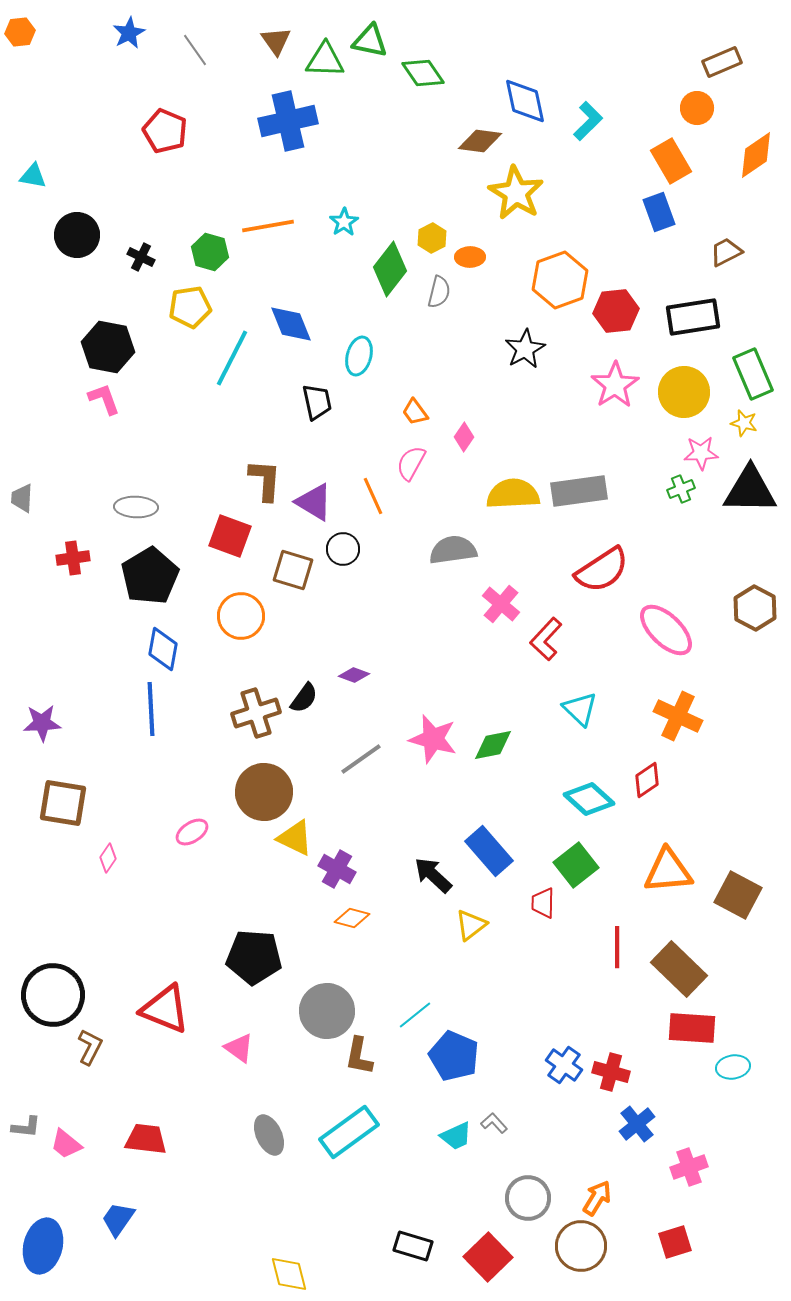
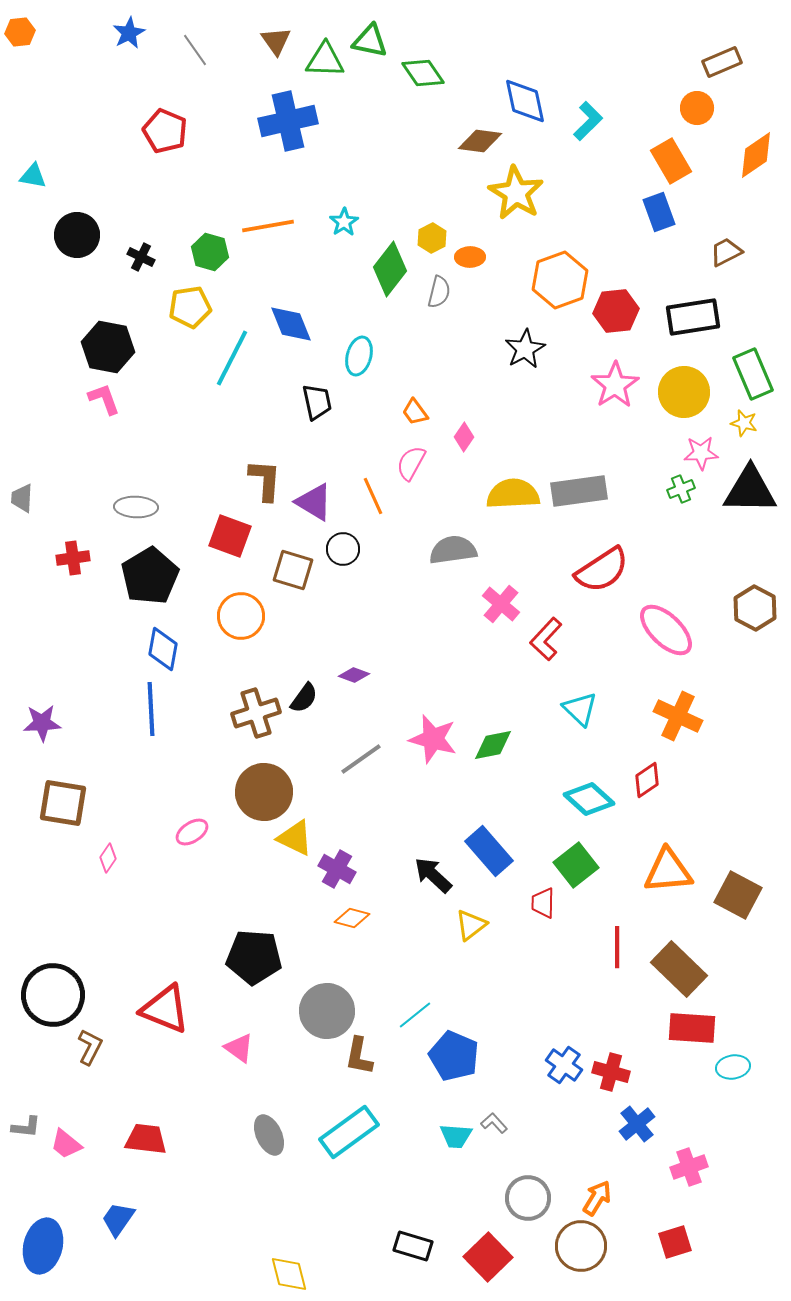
cyan trapezoid at (456, 1136): rotated 28 degrees clockwise
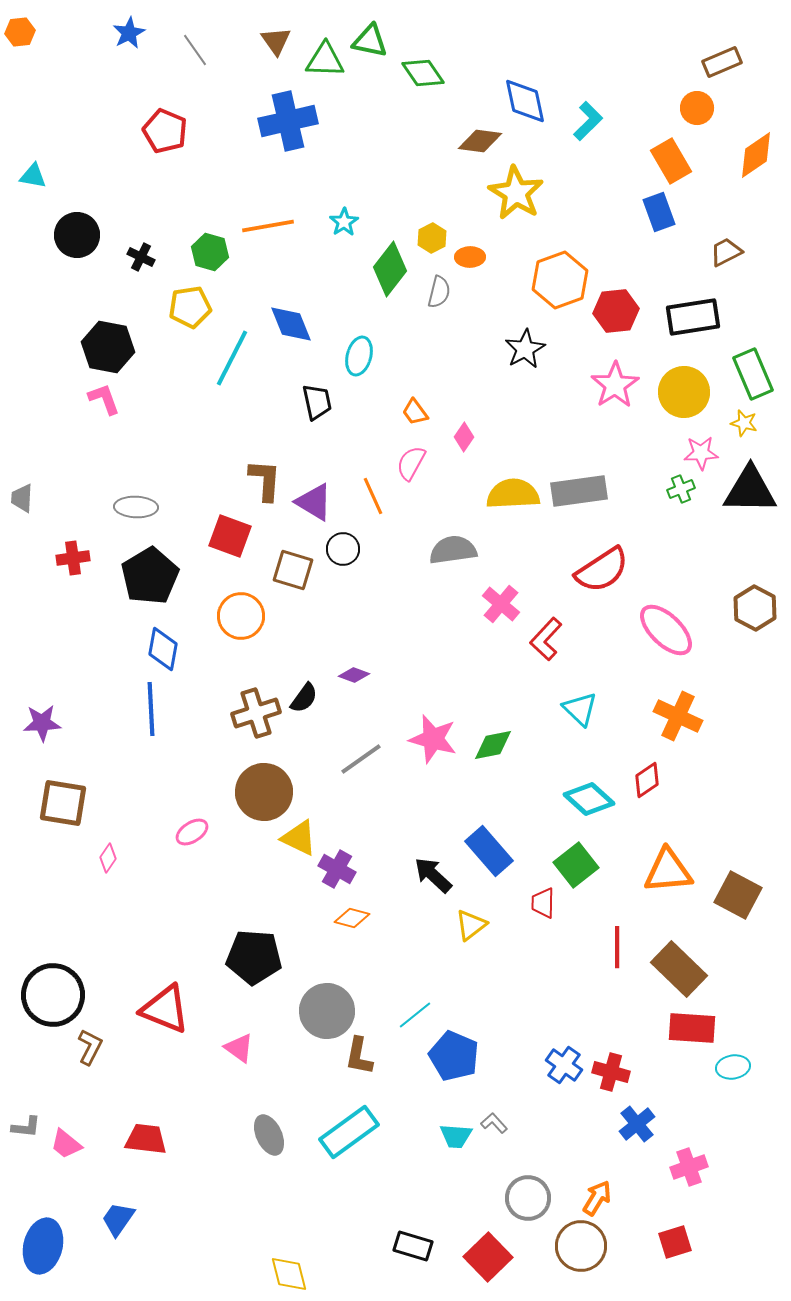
yellow triangle at (295, 838): moved 4 px right
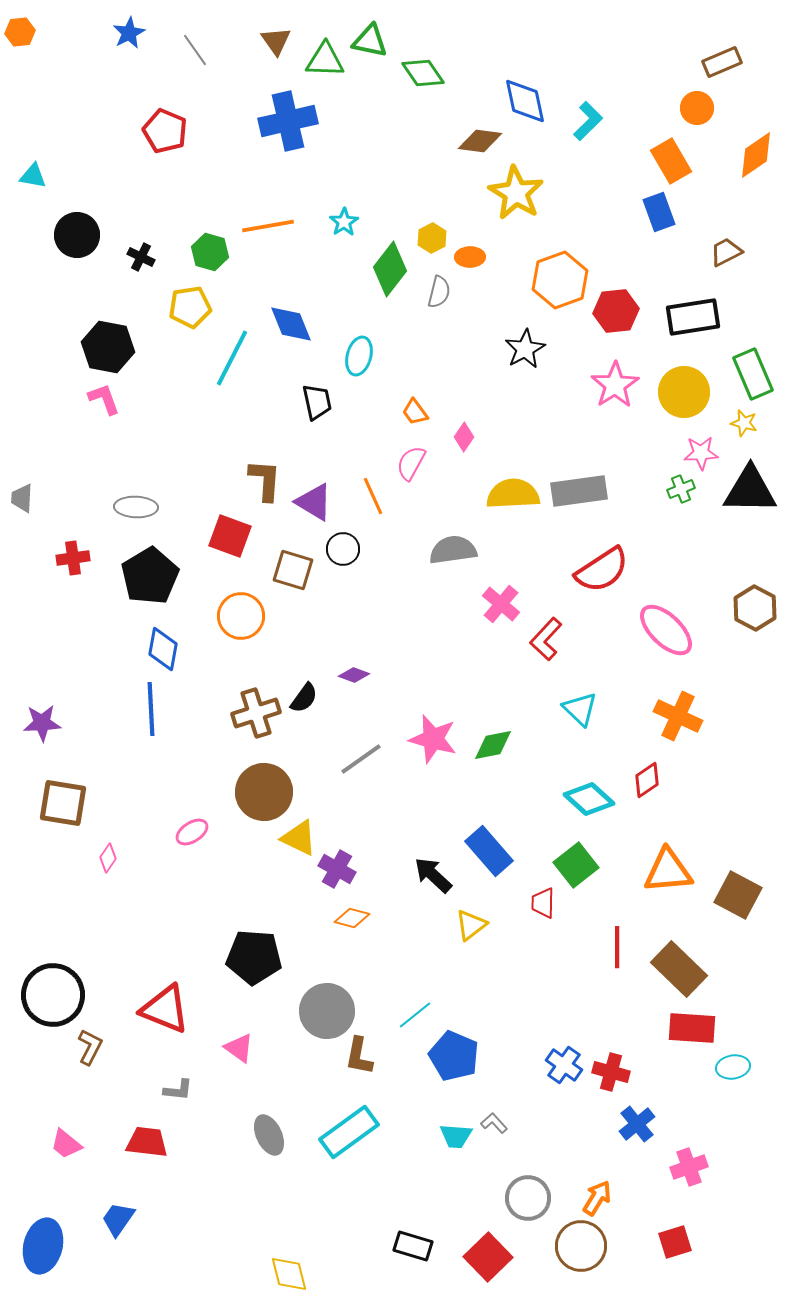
gray L-shape at (26, 1127): moved 152 px right, 37 px up
red trapezoid at (146, 1139): moved 1 px right, 3 px down
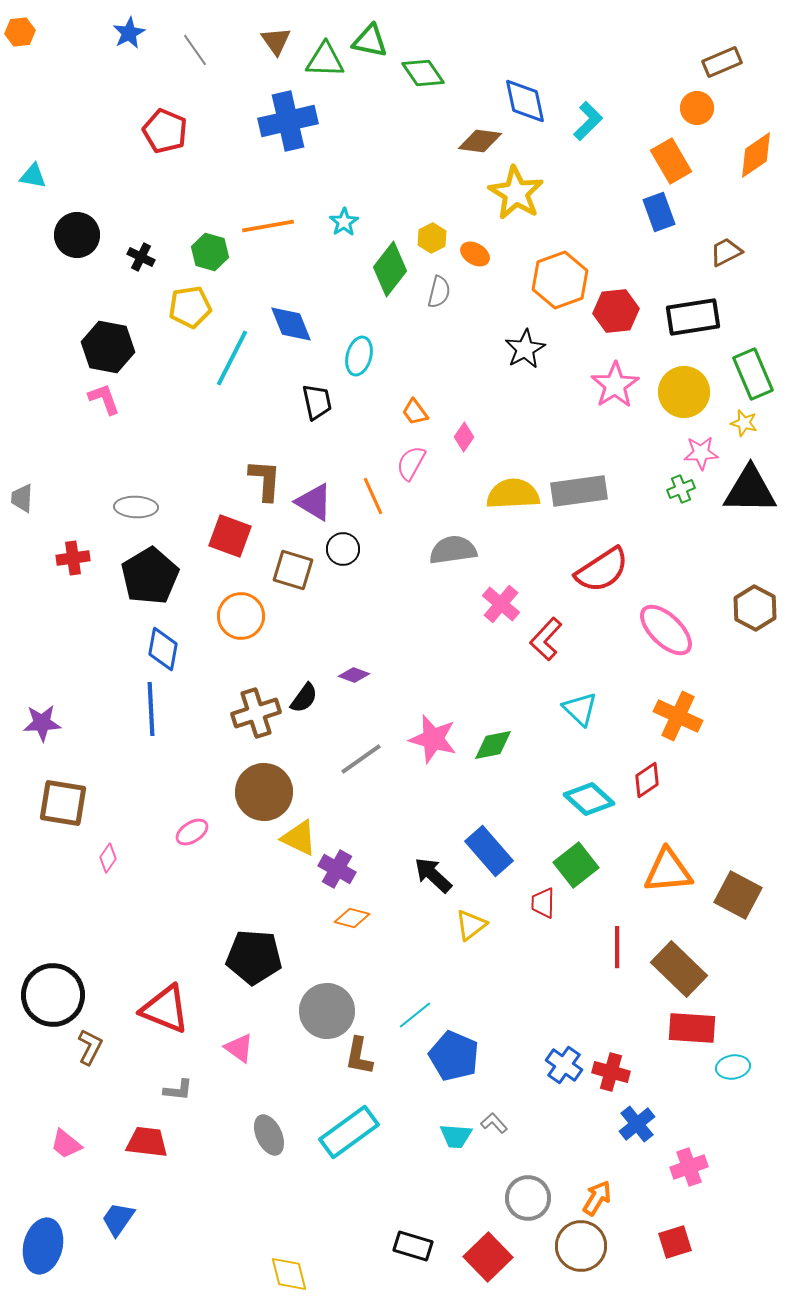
orange ellipse at (470, 257): moved 5 px right, 3 px up; rotated 32 degrees clockwise
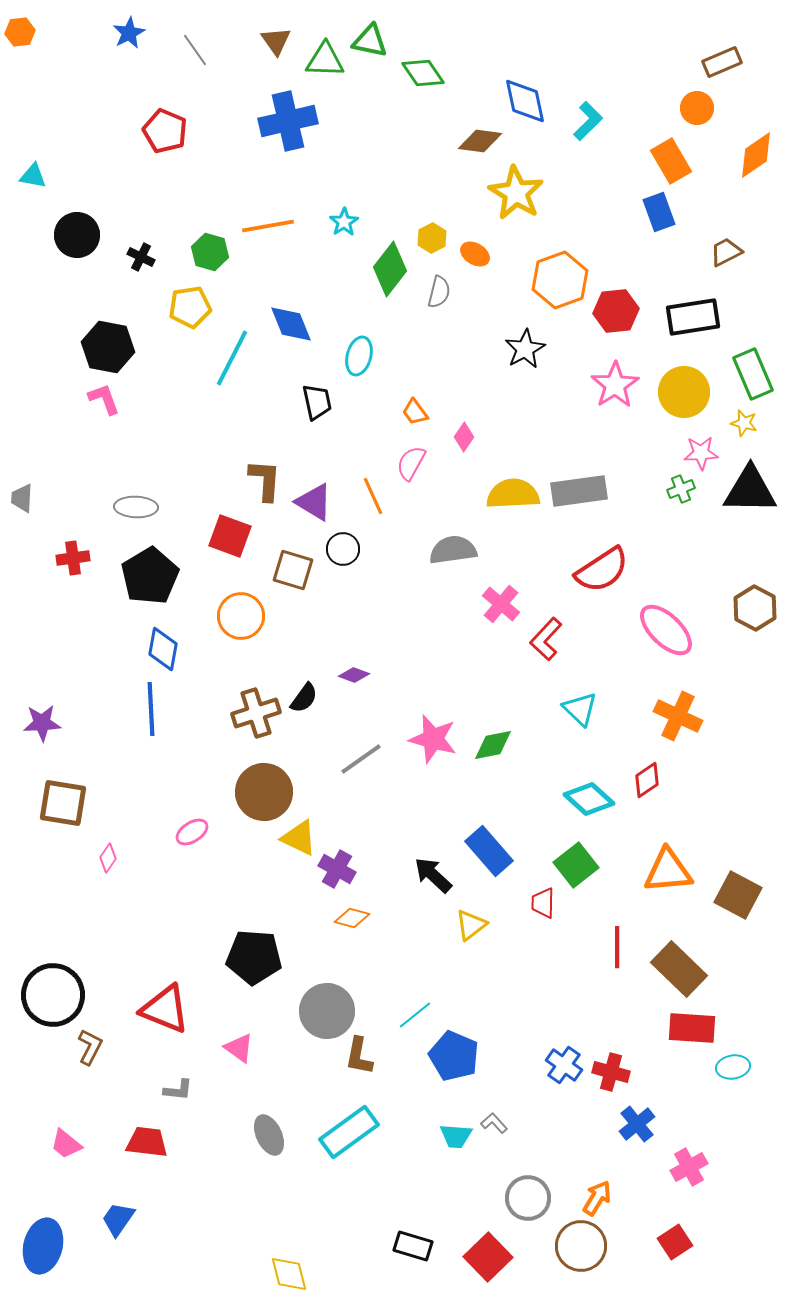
pink cross at (689, 1167): rotated 9 degrees counterclockwise
red square at (675, 1242): rotated 16 degrees counterclockwise
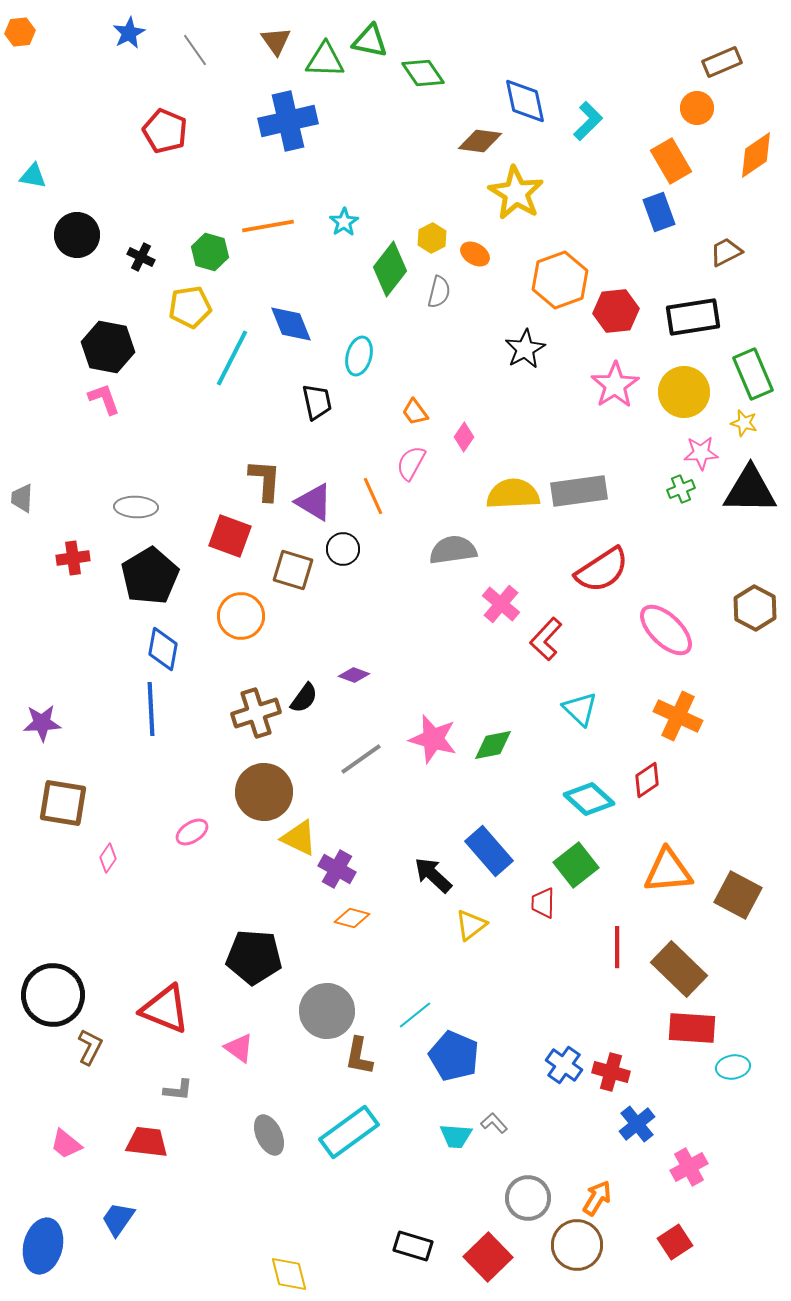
brown circle at (581, 1246): moved 4 px left, 1 px up
